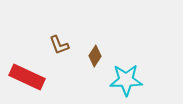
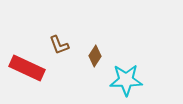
red rectangle: moved 9 px up
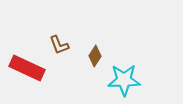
cyan star: moved 2 px left
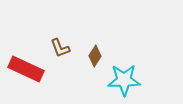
brown L-shape: moved 1 px right, 3 px down
red rectangle: moved 1 px left, 1 px down
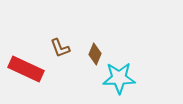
brown diamond: moved 2 px up; rotated 10 degrees counterclockwise
cyan star: moved 5 px left, 2 px up
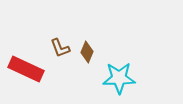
brown diamond: moved 8 px left, 2 px up
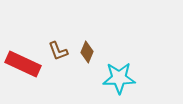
brown L-shape: moved 2 px left, 3 px down
red rectangle: moved 3 px left, 5 px up
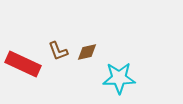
brown diamond: rotated 55 degrees clockwise
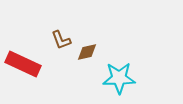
brown L-shape: moved 3 px right, 11 px up
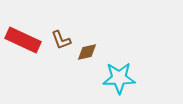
red rectangle: moved 24 px up
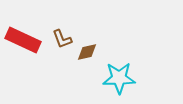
brown L-shape: moved 1 px right, 1 px up
